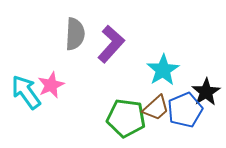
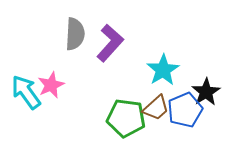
purple L-shape: moved 1 px left, 1 px up
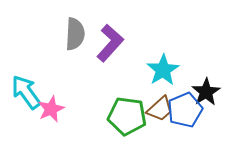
pink star: moved 24 px down
brown trapezoid: moved 4 px right, 1 px down
green pentagon: moved 1 px right, 2 px up
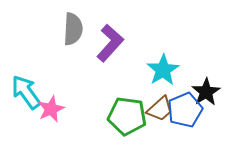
gray semicircle: moved 2 px left, 5 px up
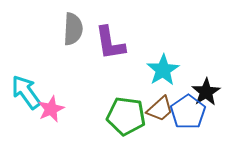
purple L-shape: rotated 129 degrees clockwise
blue pentagon: moved 3 px right, 2 px down; rotated 12 degrees counterclockwise
green pentagon: moved 1 px left
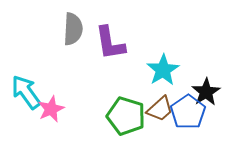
green pentagon: rotated 9 degrees clockwise
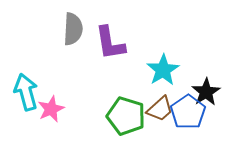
cyan arrow: rotated 21 degrees clockwise
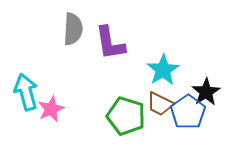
brown trapezoid: moved 5 px up; rotated 68 degrees clockwise
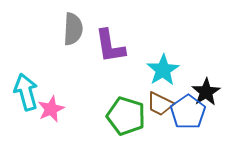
purple L-shape: moved 3 px down
